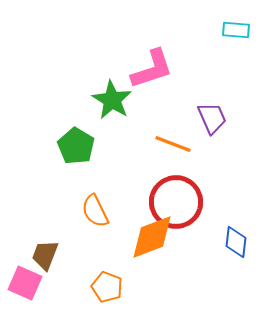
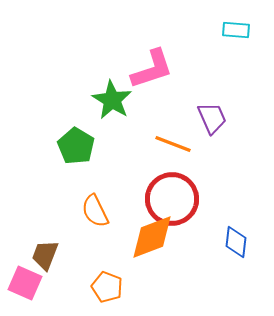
red circle: moved 4 px left, 3 px up
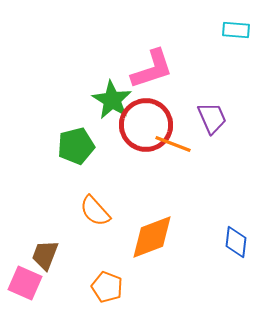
green pentagon: rotated 27 degrees clockwise
red circle: moved 26 px left, 74 px up
orange semicircle: rotated 16 degrees counterclockwise
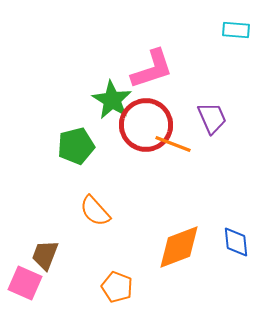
orange diamond: moved 27 px right, 10 px down
blue diamond: rotated 12 degrees counterclockwise
orange pentagon: moved 10 px right
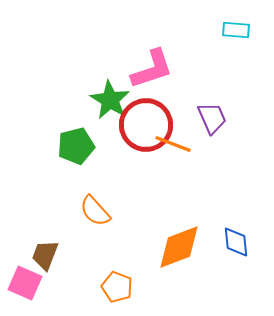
green star: moved 2 px left
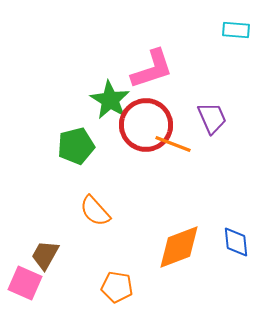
brown trapezoid: rotated 8 degrees clockwise
orange pentagon: rotated 12 degrees counterclockwise
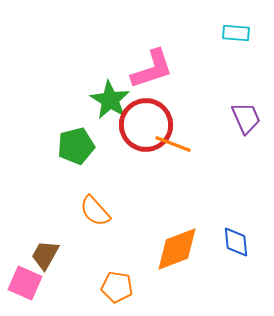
cyan rectangle: moved 3 px down
purple trapezoid: moved 34 px right
orange diamond: moved 2 px left, 2 px down
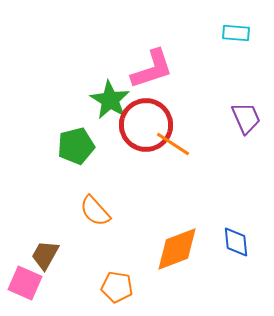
orange line: rotated 12 degrees clockwise
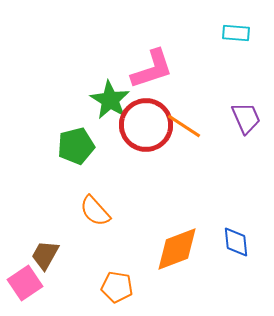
orange line: moved 11 px right, 18 px up
pink square: rotated 32 degrees clockwise
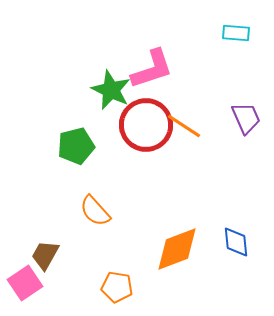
green star: moved 1 px right, 10 px up; rotated 6 degrees counterclockwise
